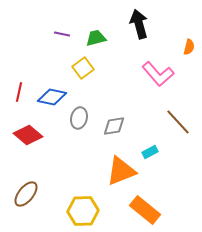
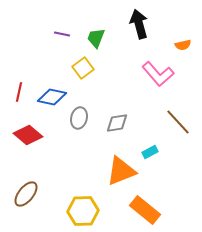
green trapezoid: rotated 55 degrees counterclockwise
orange semicircle: moved 6 px left, 2 px up; rotated 63 degrees clockwise
gray diamond: moved 3 px right, 3 px up
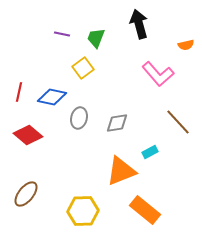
orange semicircle: moved 3 px right
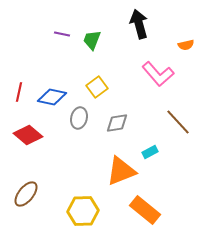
green trapezoid: moved 4 px left, 2 px down
yellow square: moved 14 px right, 19 px down
